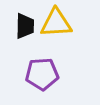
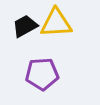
black trapezoid: rotated 120 degrees counterclockwise
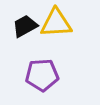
purple pentagon: moved 1 px down
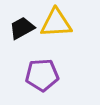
black trapezoid: moved 3 px left, 2 px down
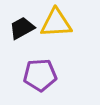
purple pentagon: moved 2 px left
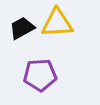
yellow triangle: moved 1 px right
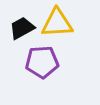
purple pentagon: moved 2 px right, 13 px up
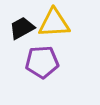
yellow triangle: moved 3 px left
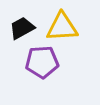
yellow triangle: moved 8 px right, 4 px down
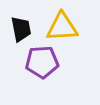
black trapezoid: moved 1 px left, 1 px down; rotated 108 degrees clockwise
